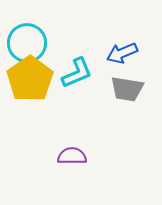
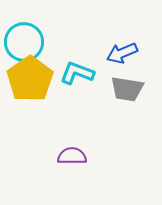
cyan circle: moved 3 px left, 1 px up
cyan L-shape: rotated 136 degrees counterclockwise
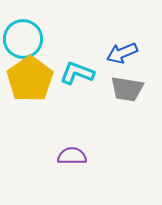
cyan circle: moved 1 px left, 3 px up
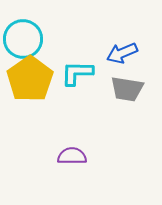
cyan L-shape: rotated 20 degrees counterclockwise
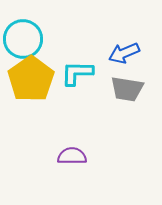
blue arrow: moved 2 px right
yellow pentagon: moved 1 px right
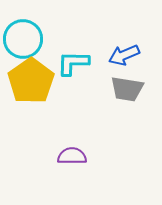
blue arrow: moved 2 px down
cyan L-shape: moved 4 px left, 10 px up
yellow pentagon: moved 2 px down
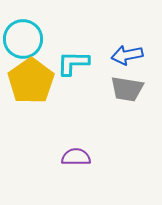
blue arrow: moved 3 px right; rotated 12 degrees clockwise
purple semicircle: moved 4 px right, 1 px down
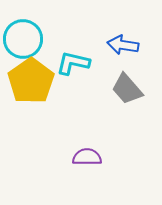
blue arrow: moved 4 px left, 10 px up; rotated 20 degrees clockwise
cyan L-shape: rotated 12 degrees clockwise
gray trapezoid: rotated 40 degrees clockwise
purple semicircle: moved 11 px right
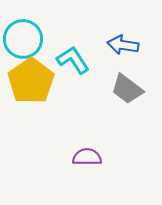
cyan L-shape: moved 3 px up; rotated 44 degrees clockwise
gray trapezoid: rotated 12 degrees counterclockwise
